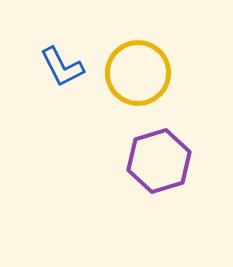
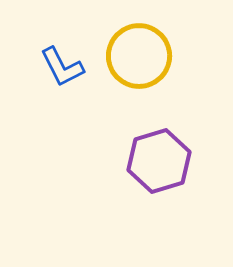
yellow circle: moved 1 px right, 17 px up
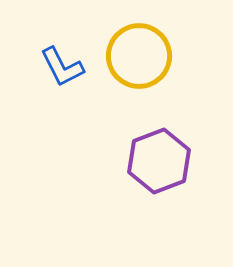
purple hexagon: rotated 4 degrees counterclockwise
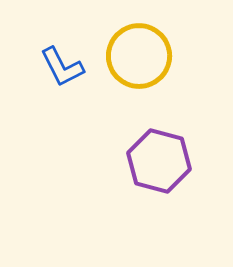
purple hexagon: rotated 24 degrees counterclockwise
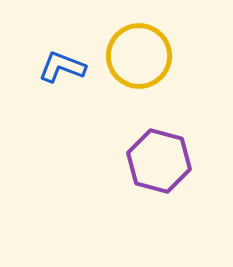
blue L-shape: rotated 138 degrees clockwise
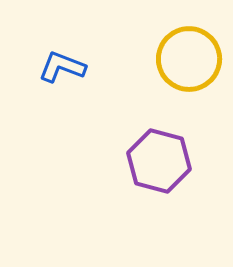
yellow circle: moved 50 px right, 3 px down
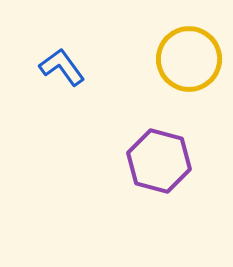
blue L-shape: rotated 33 degrees clockwise
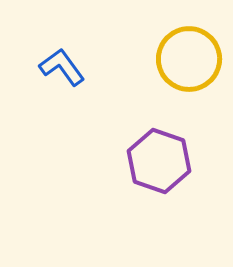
purple hexagon: rotated 4 degrees clockwise
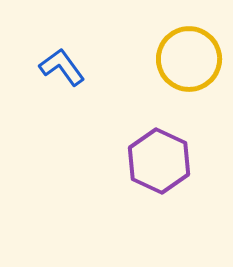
purple hexagon: rotated 6 degrees clockwise
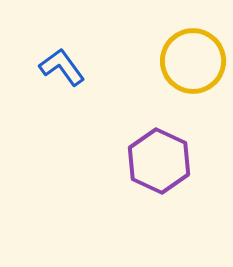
yellow circle: moved 4 px right, 2 px down
